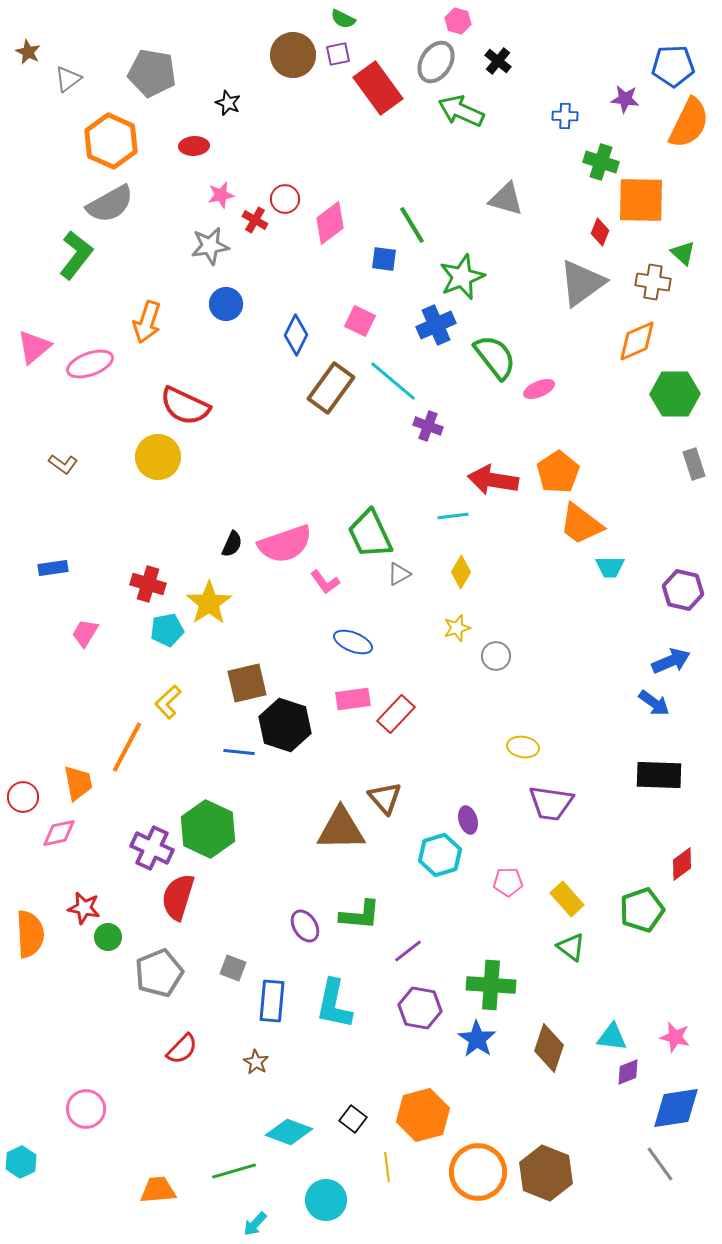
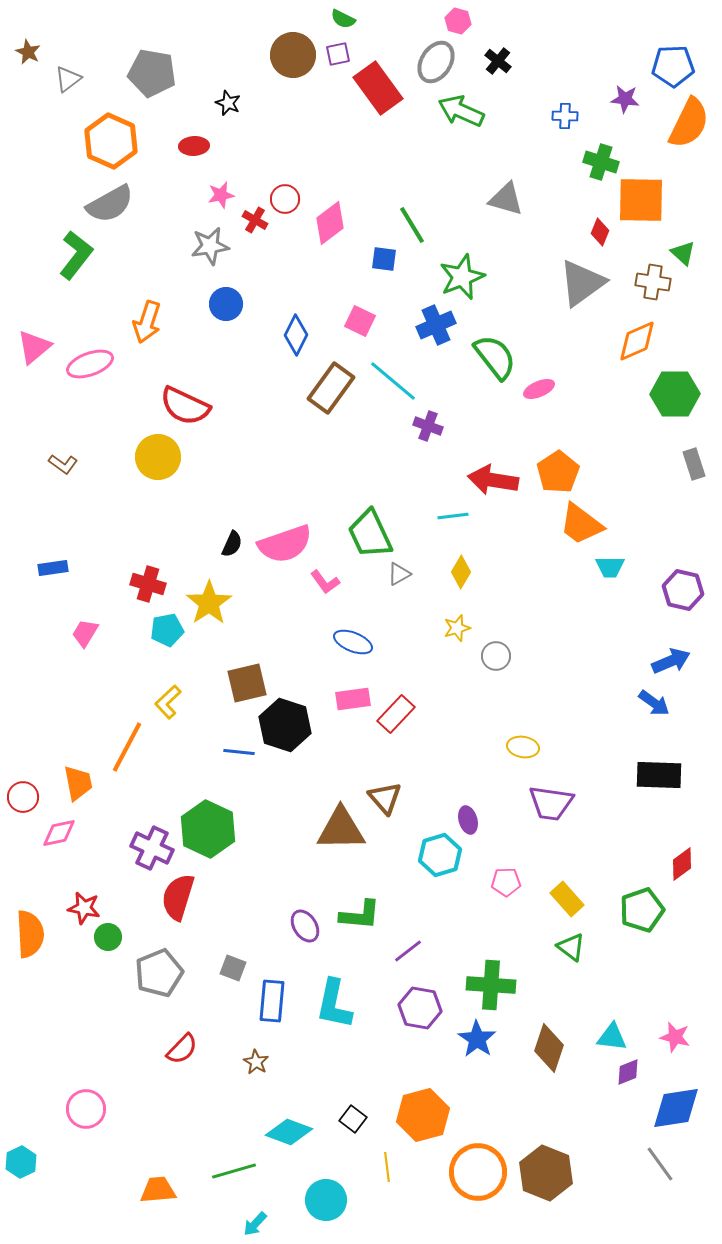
pink pentagon at (508, 882): moved 2 px left
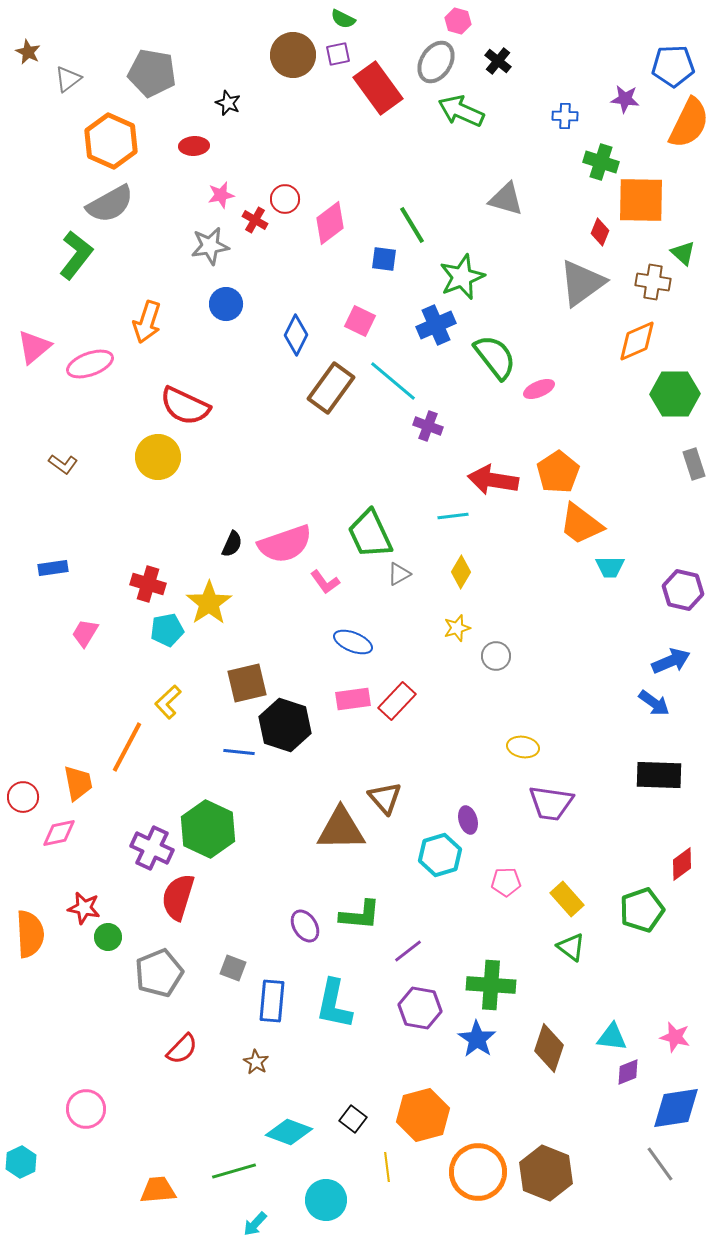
red rectangle at (396, 714): moved 1 px right, 13 px up
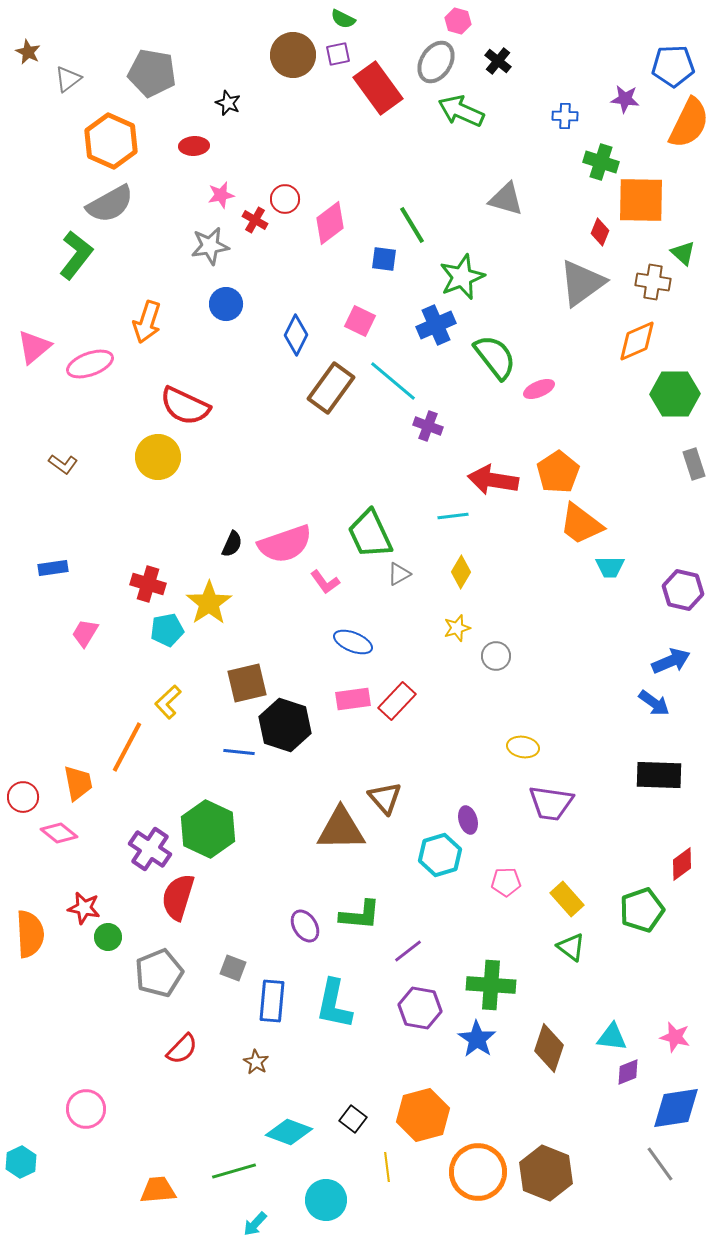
pink diamond at (59, 833): rotated 51 degrees clockwise
purple cross at (152, 848): moved 2 px left, 1 px down; rotated 9 degrees clockwise
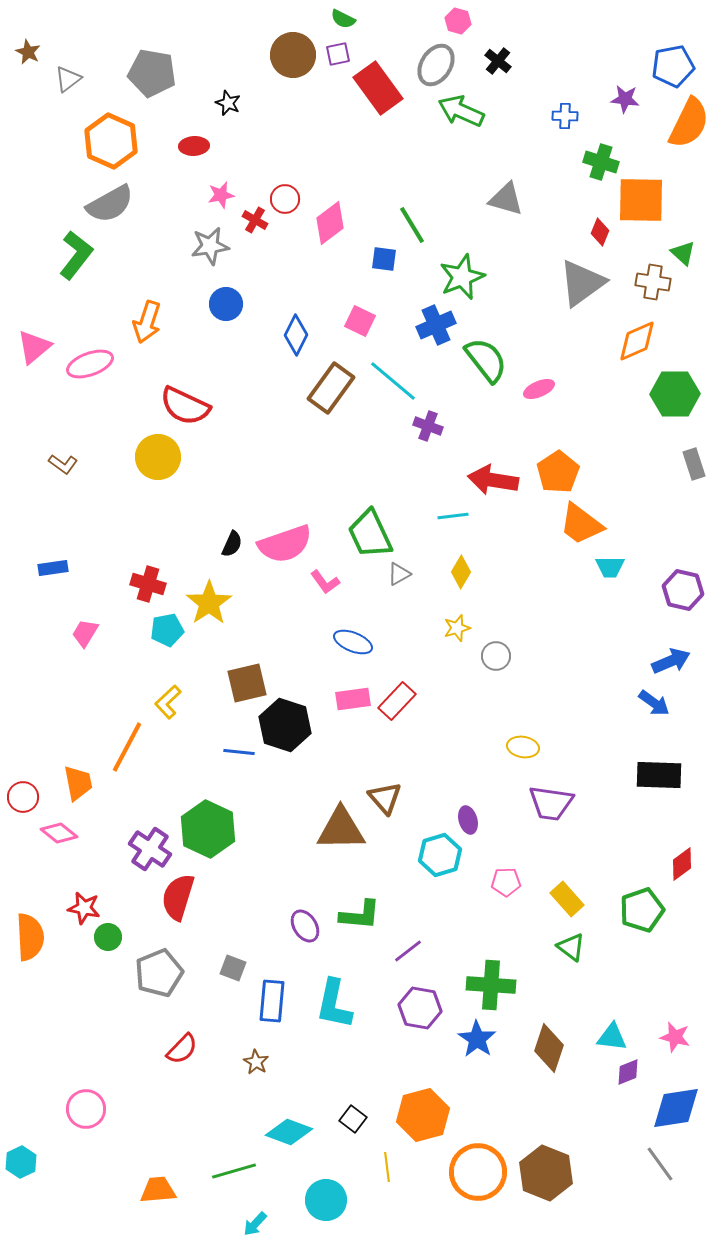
gray ellipse at (436, 62): moved 3 px down
blue pentagon at (673, 66): rotated 9 degrees counterclockwise
green semicircle at (495, 357): moved 9 px left, 3 px down
orange semicircle at (30, 934): moved 3 px down
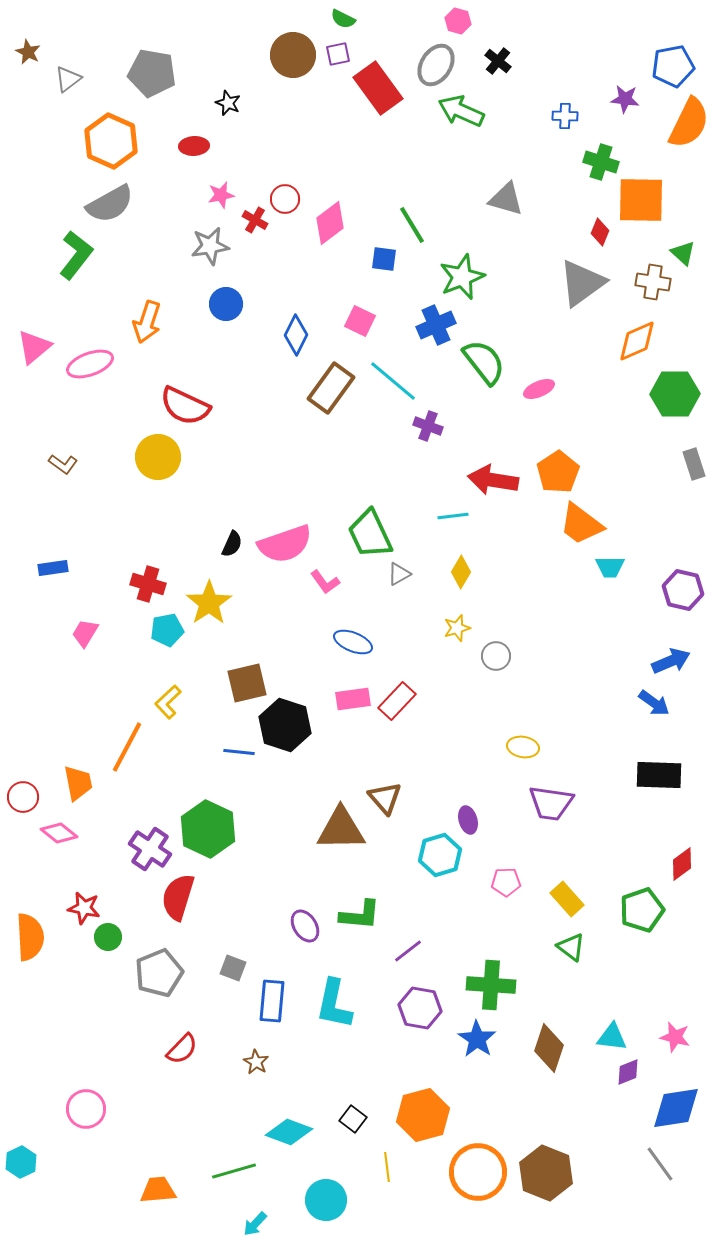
green semicircle at (486, 360): moved 2 px left, 2 px down
